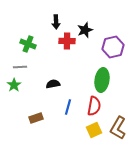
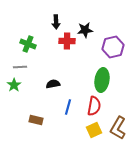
black star: rotated 14 degrees clockwise
brown rectangle: moved 2 px down; rotated 32 degrees clockwise
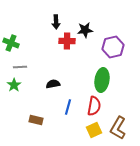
green cross: moved 17 px left, 1 px up
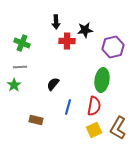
green cross: moved 11 px right
black semicircle: rotated 40 degrees counterclockwise
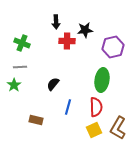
red semicircle: moved 2 px right, 1 px down; rotated 12 degrees counterclockwise
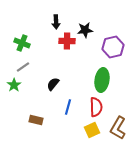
gray line: moved 3 px right; rotated 32 degrees counterclockwise
yellow square: moved 2 px left
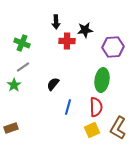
purple hexagon: rotated 10 degrees clockwise
brown rectangle: moved 25 px left, 8 px down; rotated 32 degrees counterclockwise
